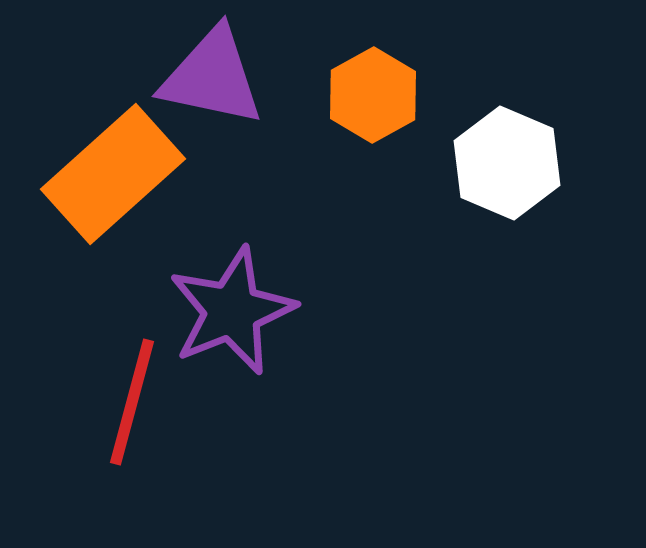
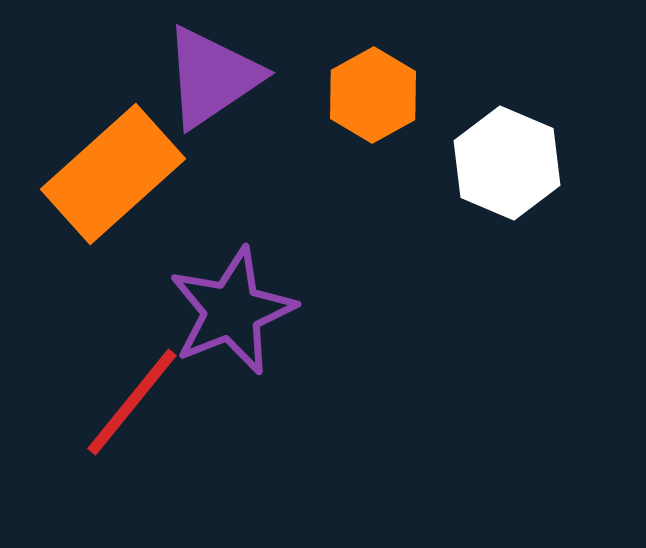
purple triangle: rotated 46 degrees counterclockwise
red line: rotated 24 degrees clockwise
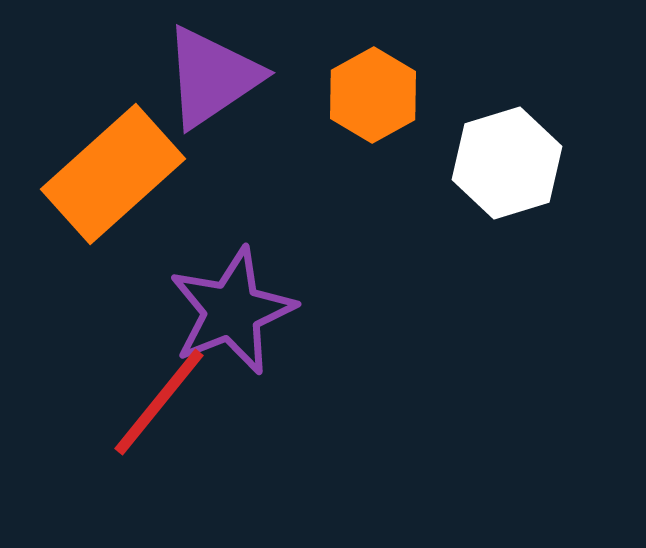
white hexagon: rotated 20 degrees clockwise
red line: moved 27 px right
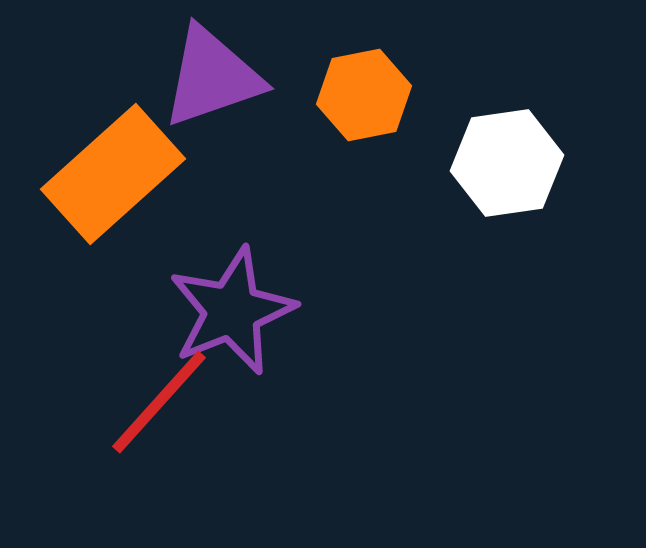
purple triangle: rotated 15 degrees clockwise
orange hexagon: moved 9 px left; rotated 18 degrees clockwise
white hexagon: rotated 9 degrees clockwise
red line: rotated 3 degrees clockwise
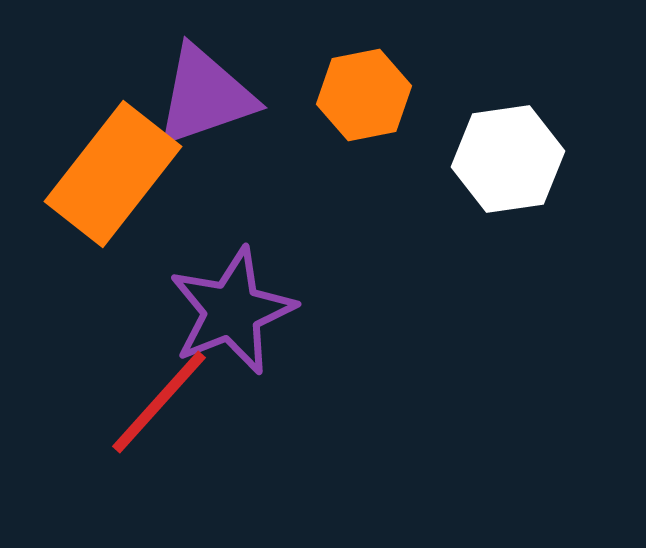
purple triangle: moved 7 px left, 19 px down
white hexagon: moved 1 px right, 4 px up
orange rectangle: rotated 10 degrees counterclockwise
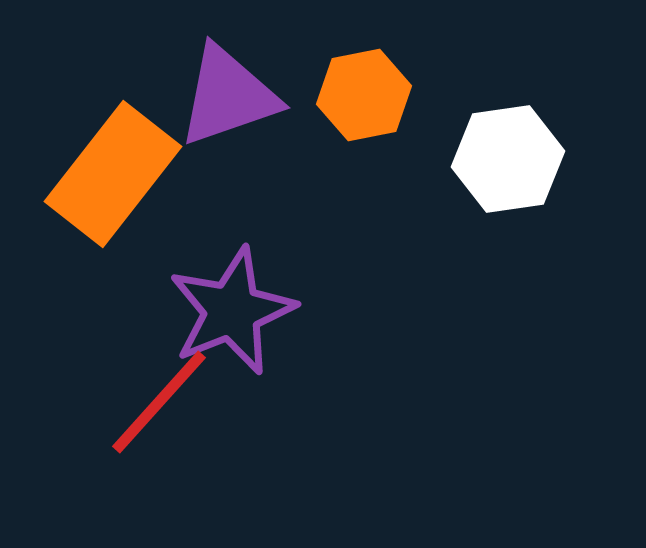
purple triangle: moved 23 px right
